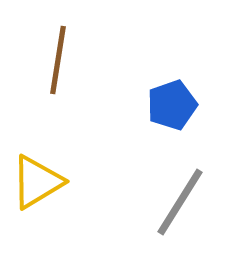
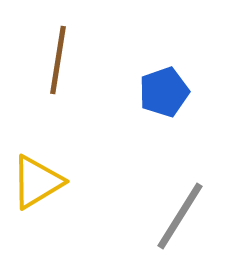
blue pentagon: moved 8 px left, 13 px up
gray line: moved 14 px down
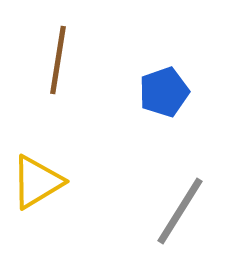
gray line: moved 5 px up
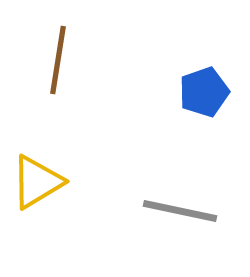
blue pentagon: moved 40 px right
gray line: rotated 70 degrees clockwise
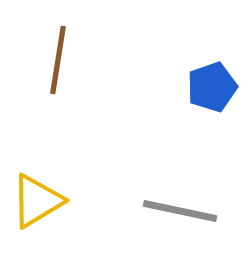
blue pentagon: moved 8 px right, 5 px up
yellow triangle: moved 19 px down
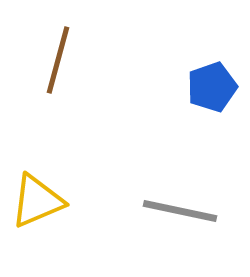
brown line: rotated 6 degrees clockwise
yellow triangle: rotated 8 degrees clockwise
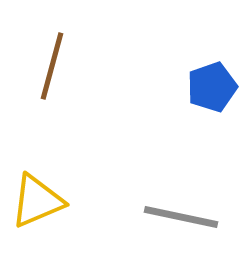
brown line: moved 6 px left, 6 px down
gray line: moved 1 px right, 6 px down
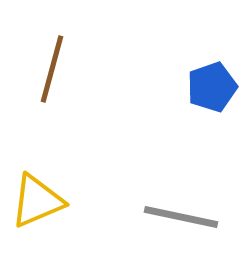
brown line: moved 3 px down
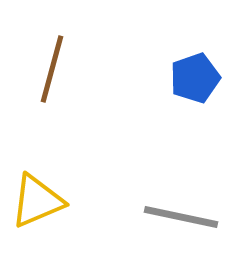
blue pentagon: moved 17 px left, 9 px up
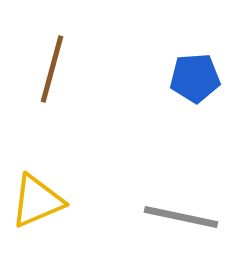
blue pentagon: rotated 15 degrees clockwise
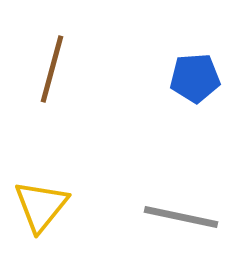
yellow triangle: moved 4 px right, 5 px down; rotated 28 degrees counterclockwise
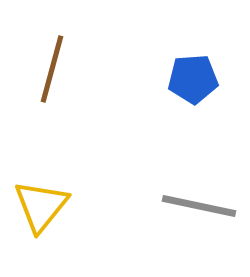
blue pentagon: moved 2 px left, 1 px down
gray line: moved 18 px right, 11 px up
